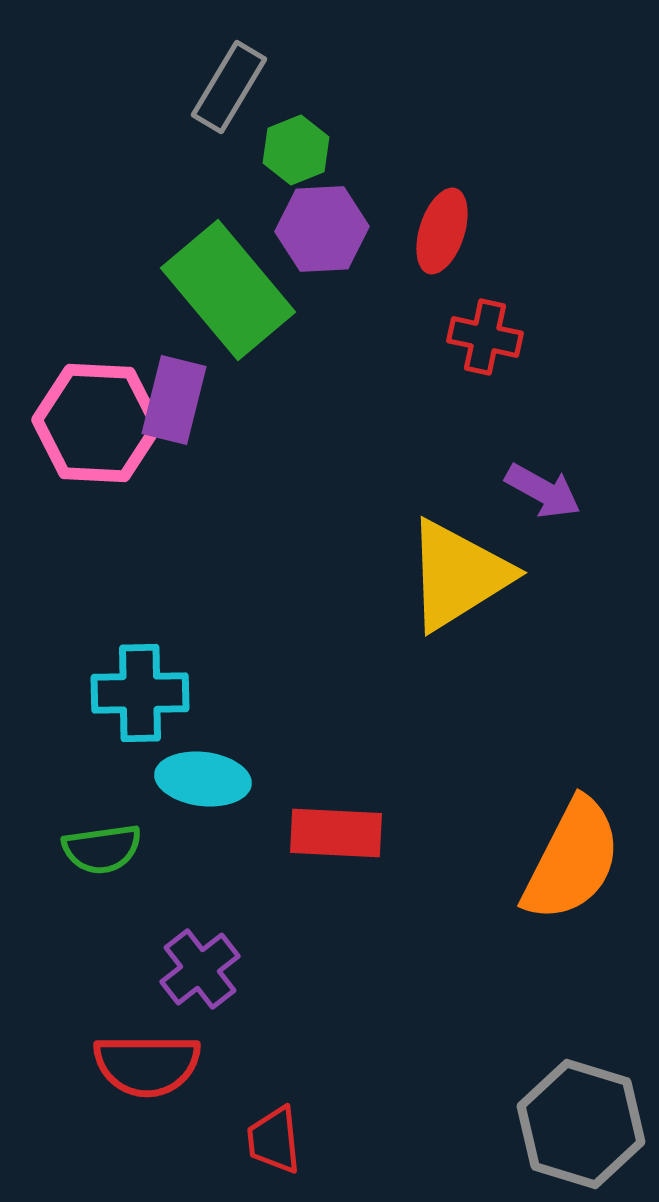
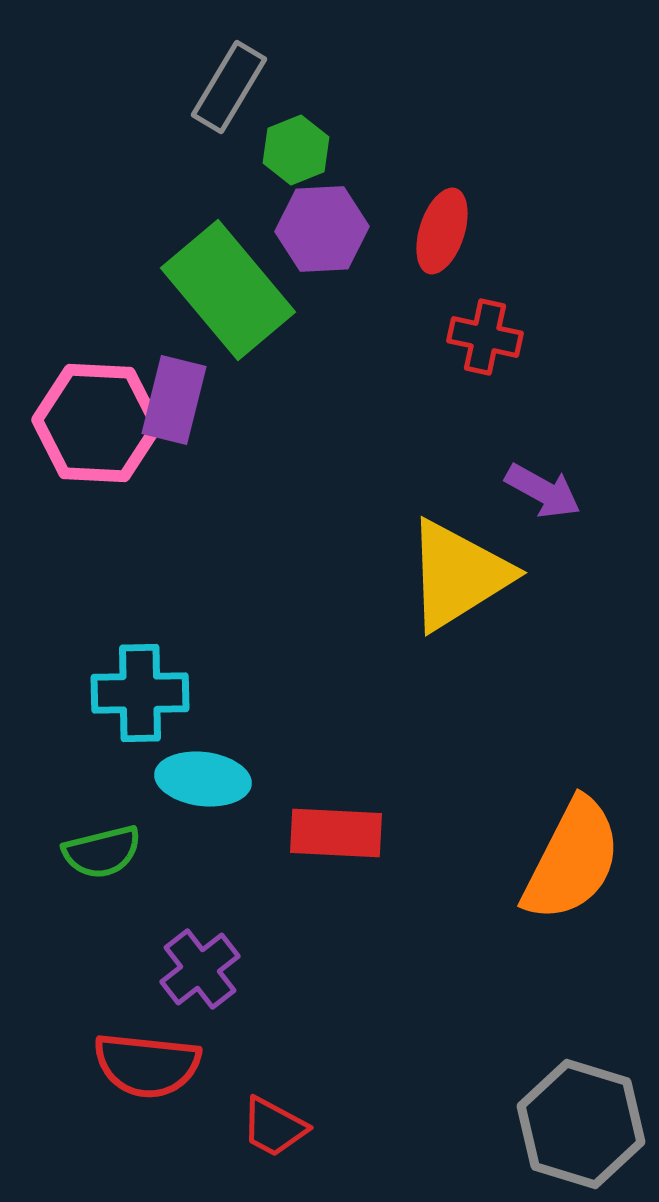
green semicircle: moved 3 px down; rotated 6 degrees counterclockwise
red semicircle: rotated 6 degrees clockwise
red trapezoid: moved 13 px up; rotated 56 degrees counterclockwise
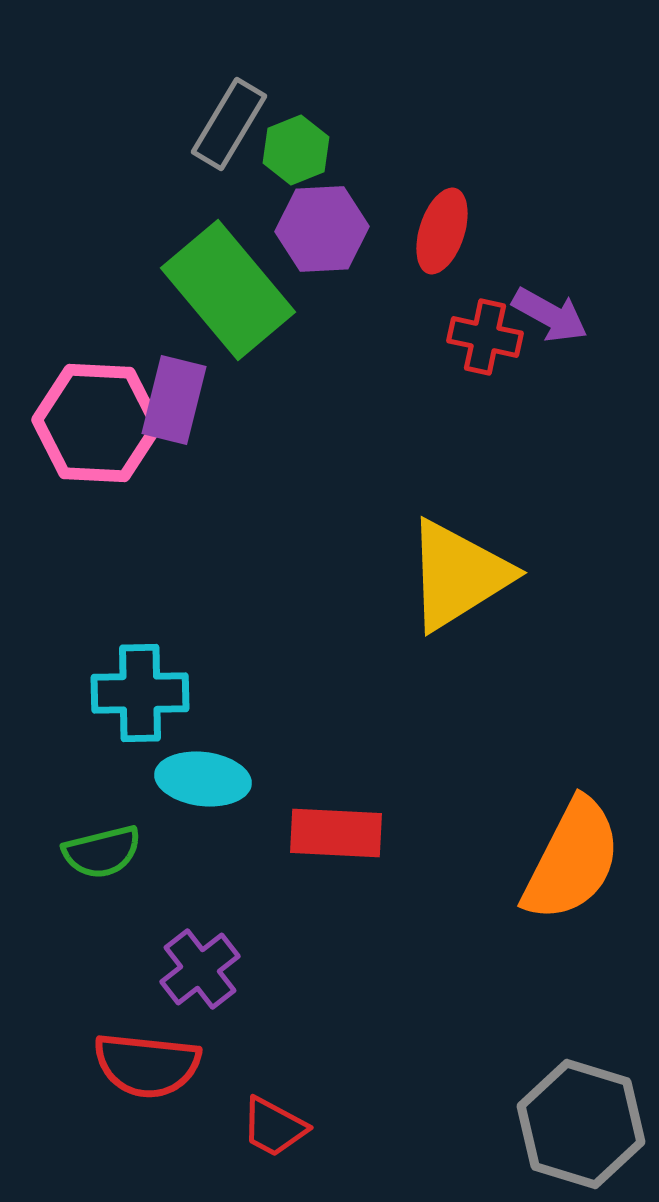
gray rectangle: moved 37 px down
purple arrow: moved 7 px right, 176 px up
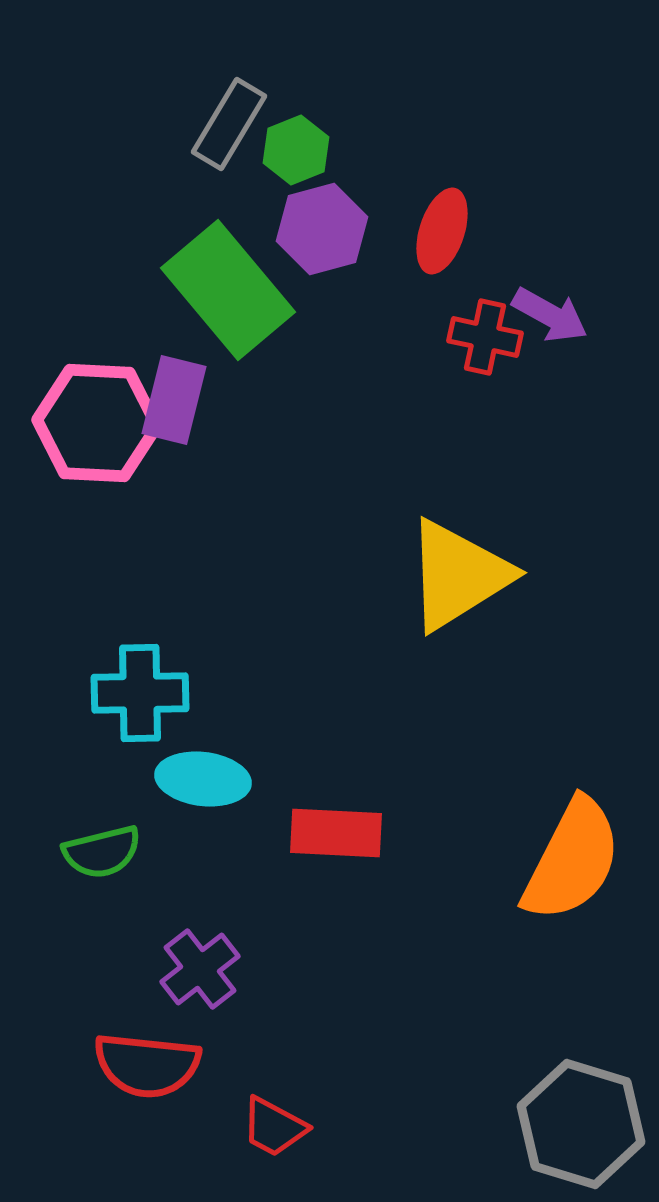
purple hexagon: rotated 12 degrees counterclockwise
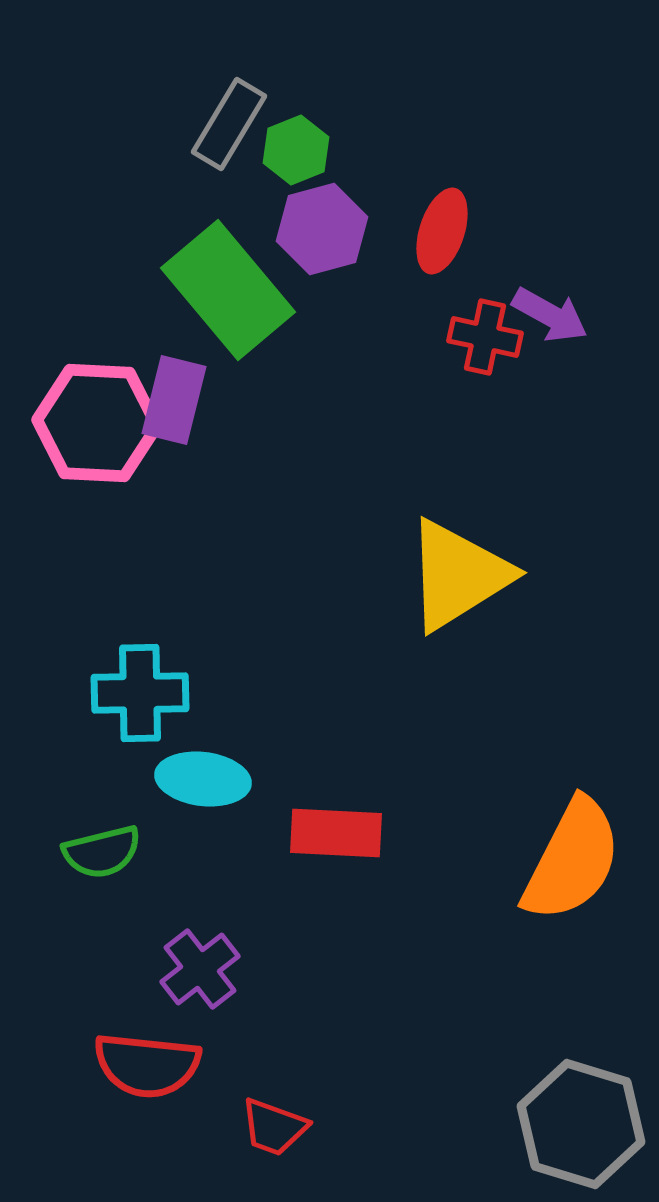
red trapezoid: rotated 8 degrees counterclockwise
